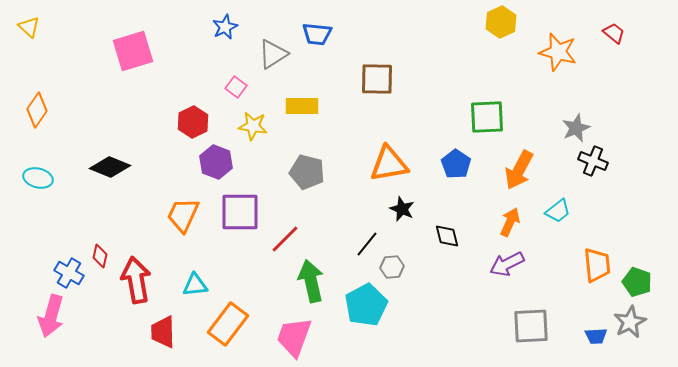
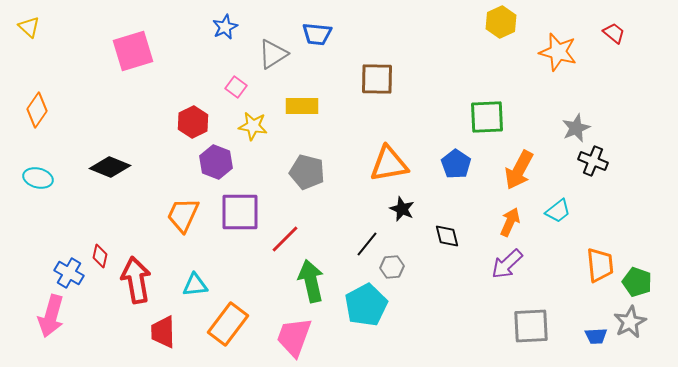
purple arrow at (507, 264): rotated 16 degrees counterclockwise
orange trapezoid at (597, 265): moved 3 px right
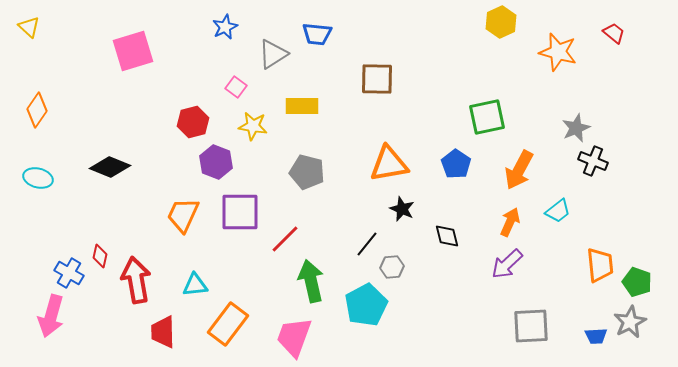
green square at (487, 117): rotated 9 degrees counterclockwise
red hexagon at (193, 122): rotated 12 degrees clockwise
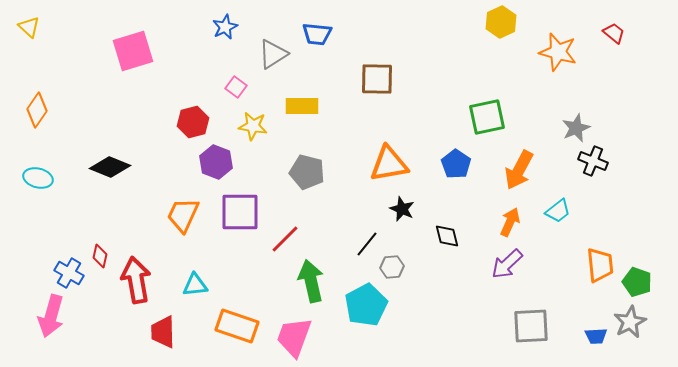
orange rectangle at (228, 324): moved 9 px right, 2 px down; rotated 72 degrees clockwise
